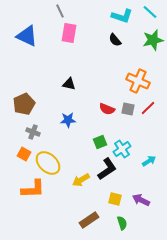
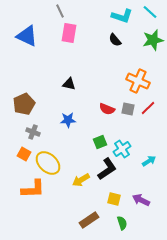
yellow square: moved 1 px left
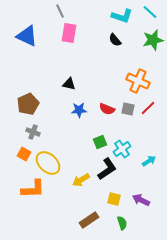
brown pentagon: moved 4 px right
blue star: moved 11 px right, 10 px up
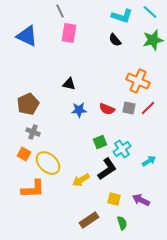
gray square: moved 1 px right, 1 px up
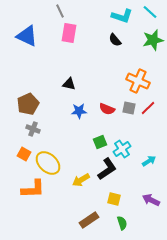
blue star: moved 1 px down
gray cross: moved 3 px up
purple arrow: moved 10 px right
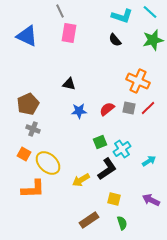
red semicircle: rotated 119 degrees clockwise
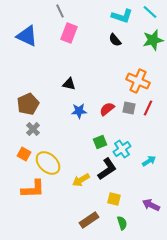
pink rectangle: rotated 12 degrees clockwise
red line: rotated 21 degrees counterclockwise
gray cross: rotated 24 degrees clockwise
purple arrow: moved 5 px down
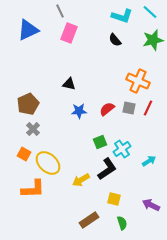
blue triangle: moved 1 px right, 6 px up; rotated 50 degrees counterclockwise
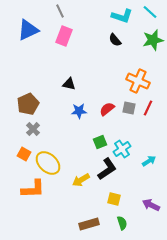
pink rectangle: moved 5 px left, 3 px down
brown rectangle: moved 4 px down; rotated 18 degrees clockwise
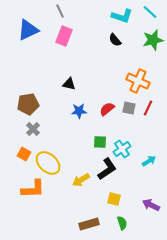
brown pentagon: rotated 15 degrees clockwise
green square: rotated 24 degrees clockwise
